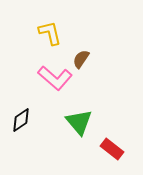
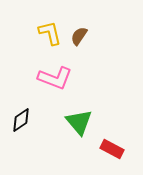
brown semicircle: moved 2 px left, 23 px up
pink L-shape: rotated 20 degrees counterclockwise
red rectangle: rotated 10 degrees counterclockwise
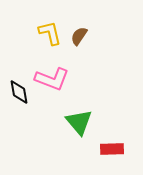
pink L-shape: moved 3 px left, 1 px down
black diamond: moved 2 px left, 28 px up; rotated 65 degrees counterclockwise
red rectangle: rotated 30 degrees counterclockwise
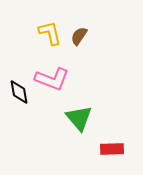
green triangle: moved 4 px up
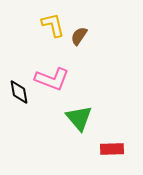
yellow L-shape: moved 3 px right, 8 px up
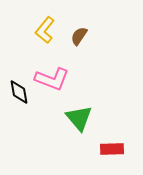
yellow L-shape: moved 8 px left, 5 px down; rotated 128 degrees counterclockwise
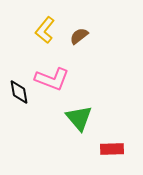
brown semicircle: rotated 18 degrees clockwise
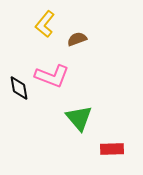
yellow L-shape: moved 6 px up
brown semicircle: moved 2 px left, 3 px down; rotated 18 degrees clockwise
pink L-shape: moved 3 px up
black diamond: moved 4 px up
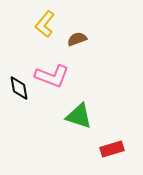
green triangle: moved 2 px up; rotated 32 degrees counterclockwise
red rectangle: rotated 15 degrees counterclockwise
